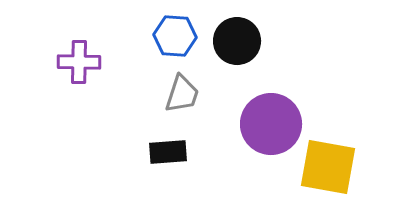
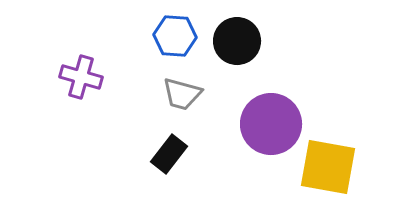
purple cross: moved 2 px right, 15 px down; rotated 15 degrees clockwise
gray trapezoid: rotated 87 degrees clockwise
black rectangle: moved 1 px right, 2 px down; rotated 48 degrees counterclockwise
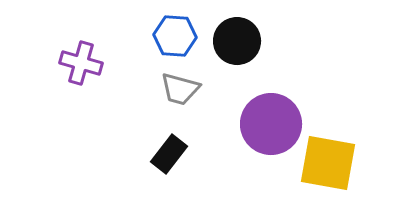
purple cross: moved 14 px up
gray trapezoid: moved 2 px left, 5 px up
yellow square: moved 4 px up
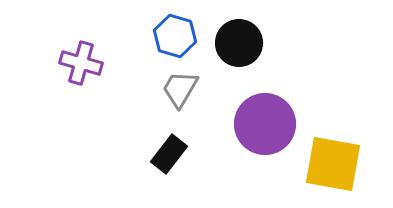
blue hexagon: rotated 12 degrees clockwise
black circle: moved 2 px right, 2 px down
gray trapezoid: rotated 105 degrees clockwise
purple circle: moved 6 px left
yellow square: moved 5 px right, 1 px down
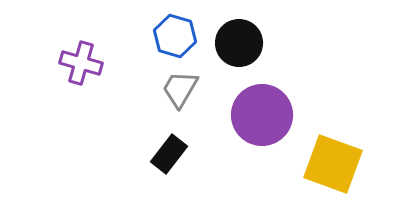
purple circle: moved 3 px left, 9 px up
yellow square: rotated 10 degrees clockwise
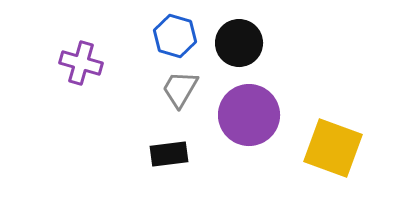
purple circle: moved 13 px left
black rectangle: rotated 45 degrees clockwise
yellow square: moved 16 px up
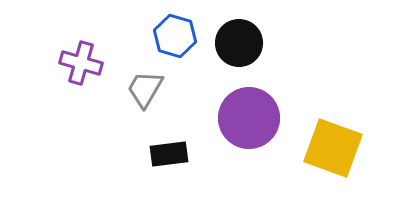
gray trapezoid: moved 35 px left
purple circle: moved 3 px down
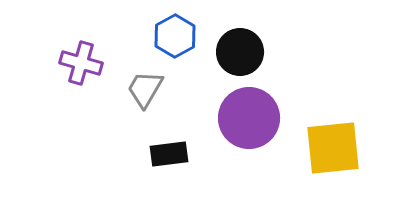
blue hexagon: rotated 15 degrees clockwise
black circle: moved 1 px right, 9 px down
yellow square: rotated 26 degrees counterclockwise
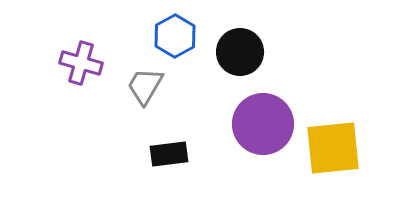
gray trapezoid: moved 3 px up
purple circle: moved 14 px right, 6 px down
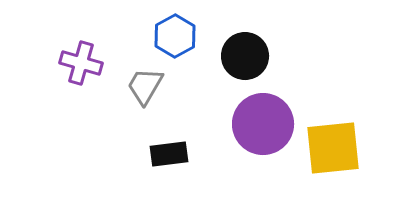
black circle: moved 5 px right, 4 px down
